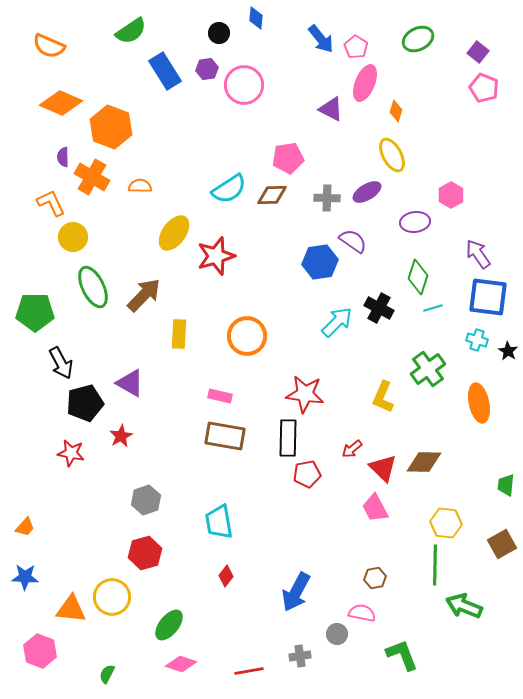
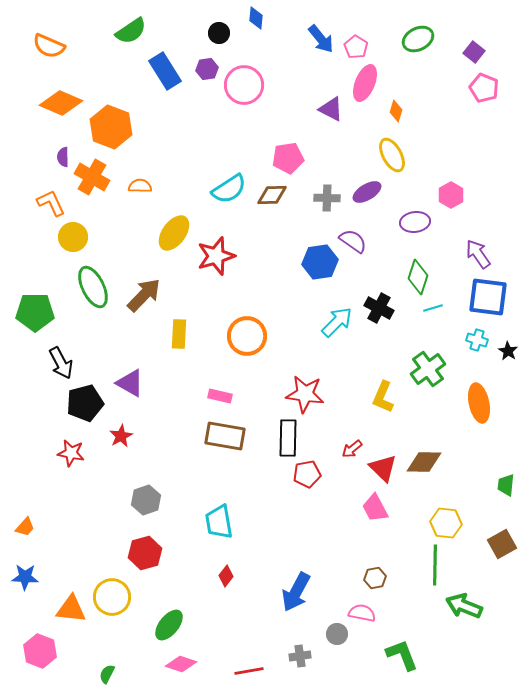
purple square at (478, 52): moved 4 px left
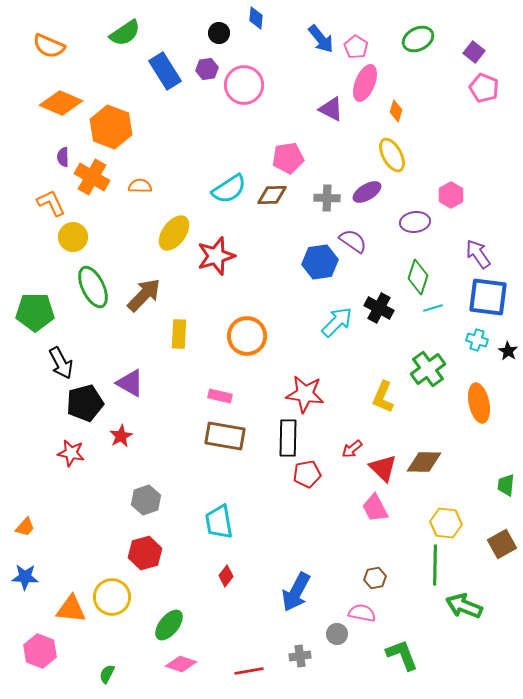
green semicircle at (131, 31): moved 6 px left, 2 px down
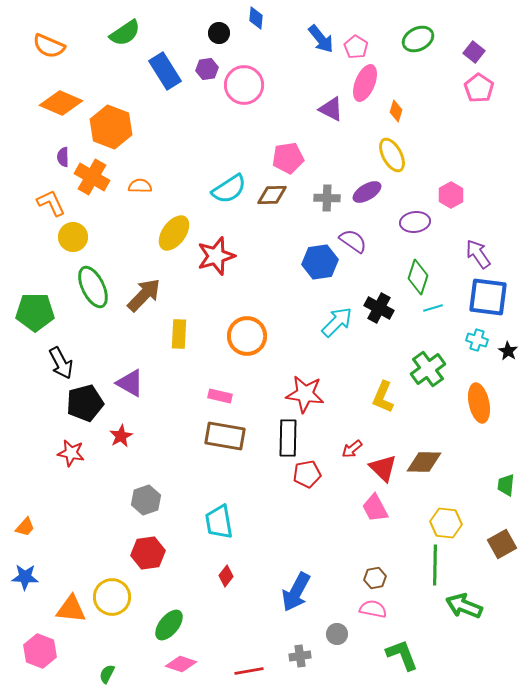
pink pentagon at (484, 88): moved 5 px left; rotated 12 degrees clockwise
red hexagon at (145, 553): moved 3 px right; rotated 8 degrees clockwise
pink semicircle at (362, 613): moved 11 px right, 4 px up
